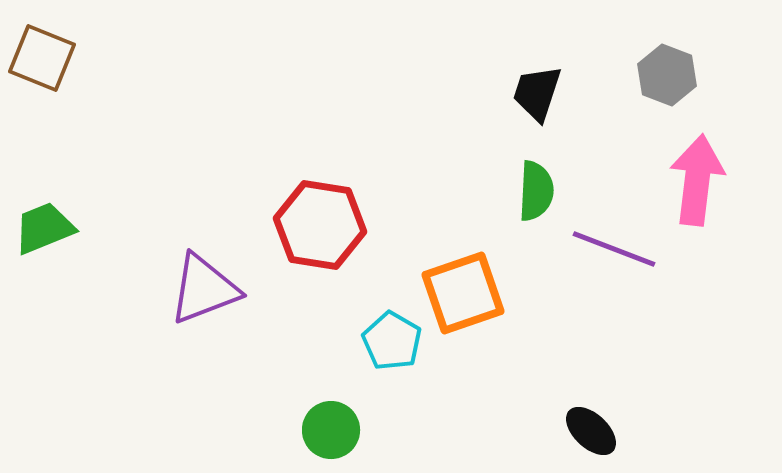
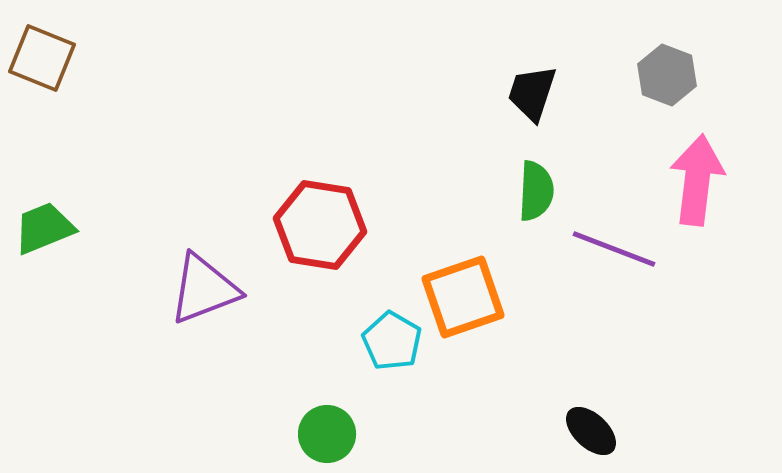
black trapezoid: moved 5 px left
orange square: moved 4 px down
green circle: moved 4 px left, 4 px down
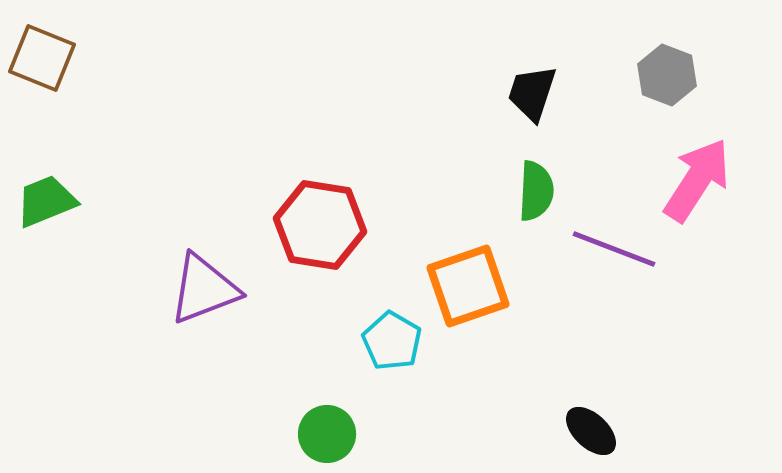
pink arrow: rotated 26 degrees clockwise
green trapezoid: moved 2 px right, 27 px up
orange square: moved 5 px right, 11 px up
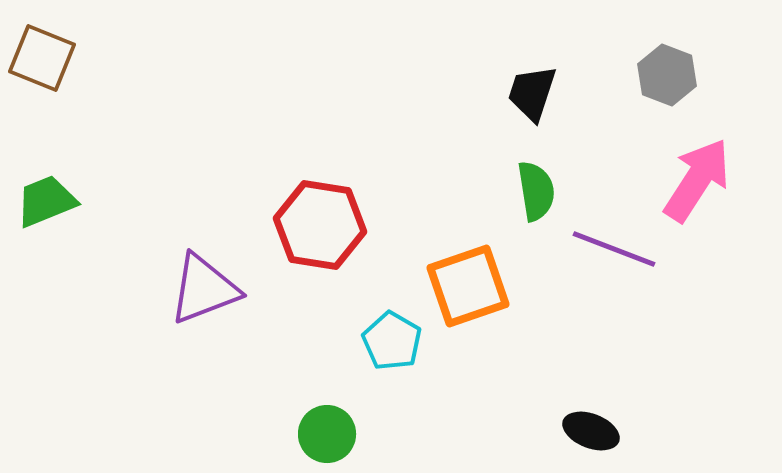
green semicircle: rotated 12 degrees counterclockwise
black ellipse: rotated 22 degrees counterclockwise
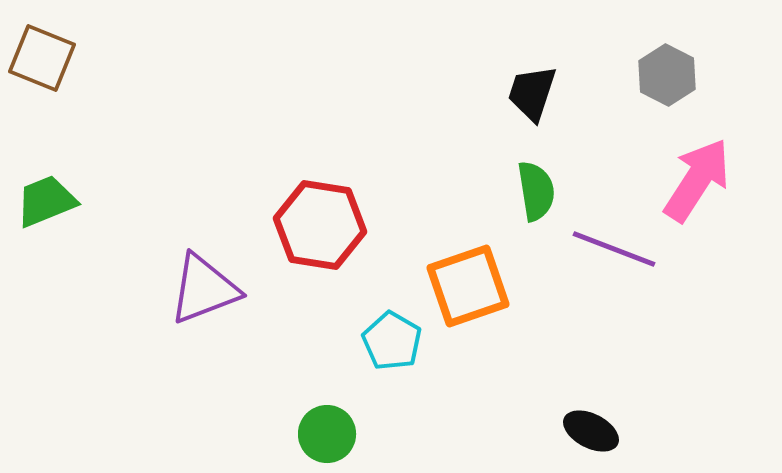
gray hexagon: rotated 6 degrees clockwise
black ellipse: rotated 6 degrees clockwise
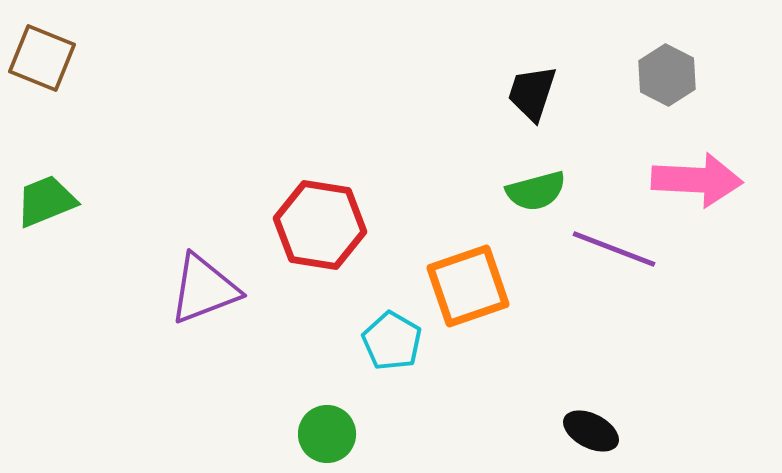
pink arrow: rotated 60 degrees clockwise
green semicircle: rotated 84 degrees clockwise
